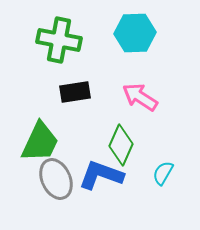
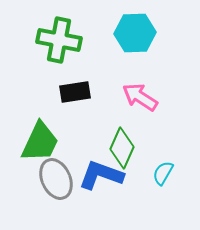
green diamond: moved 1 px right, 3 px down
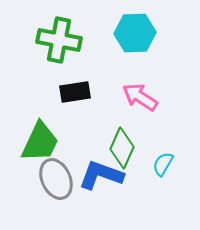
cyan semicircle: moved 9 px up
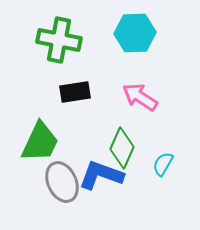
gray ellipse: moved 6 px right, 3 px down
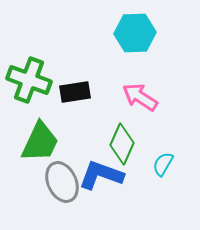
green cross: moved 30 px left, 40 px down; rotated 9 degrees clockwise
green diamond: moved 4 px up
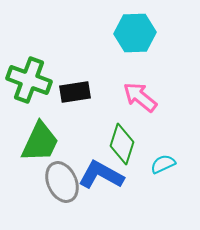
pink arrow: rotated 6 degrees clockwise
green diamond: rotated 6 degrees counterclockwise
cyan semicircle: rotated 35 degrees clockwise
blue L-shape: rotated 9 degrees clockwise
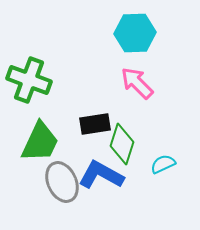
black rectangle: moved 20 px right, 32 px down
pink arrow: moved 3 px left, 14 px up; rotated 6 degrees clockwise
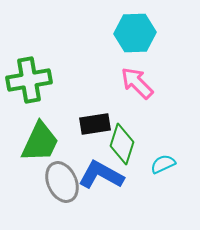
green cross: rotated 30 degrees counterclockwise
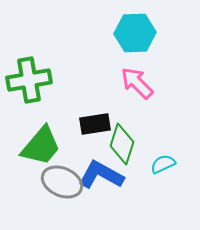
green trapezoid: moved 1 px right, 4 px down; rotated 15 degrees clockwise
gray ellipse: rotated 42 degrees counterclockwise
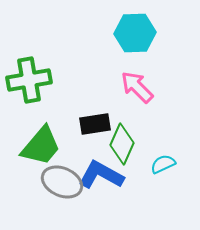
pink arrow: moved 4 px down
green diamond: rotated 6 degrees clockwise
